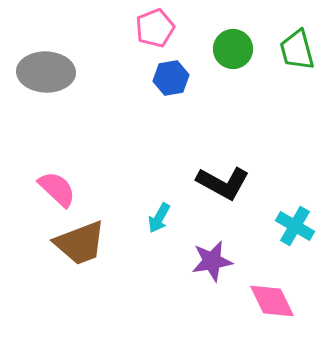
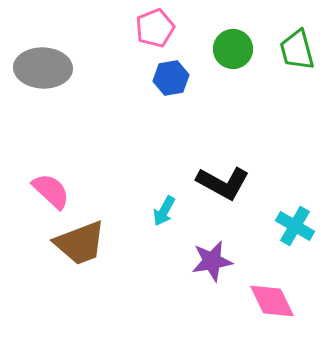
gray ellipse: moved 3 px left, 4 px up
pink semicircle: moved 6 px left, 2 px down
cyan arrow: moved 5 px right, 7 px up
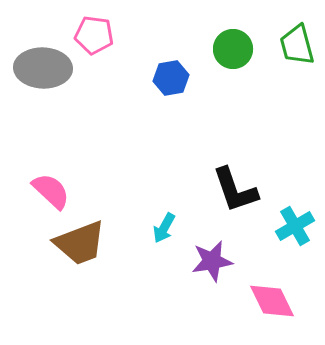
pink pentagon: moved 61 px left, 7 px down; rotated 30 degrees clockwise
green trapezoid: moved 5 px up
black L-shape: moved 12 px right, 7 px down; rotated 42 degrees clockwise
cyan arrow: moved 17 px down
cyan cross: rotated 30 degrees clockwise
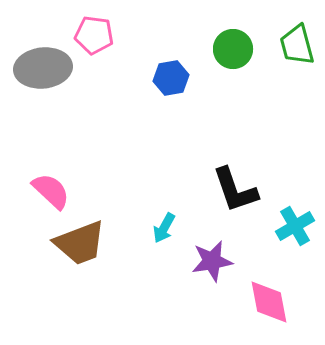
gray ellipse: rotated 8 degrees counterclockwise
pink diamond: moved 3 px left, 1 px down; rotated 15 degrees clockwise
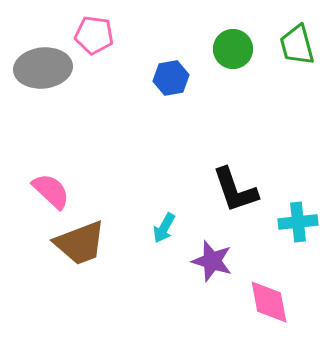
cyan cross: moved 3 px right, 4 px up; rotated 24 degrees clockwise
purple star: rotated 27 degrees clockwise
